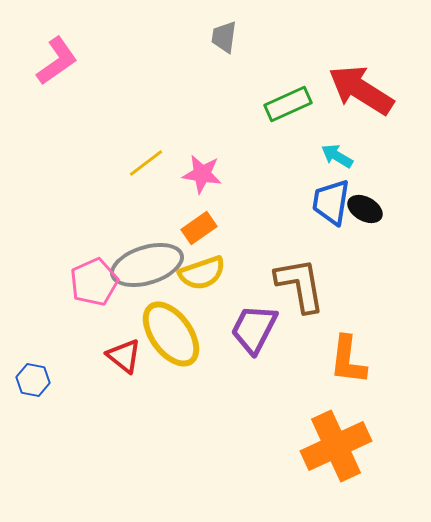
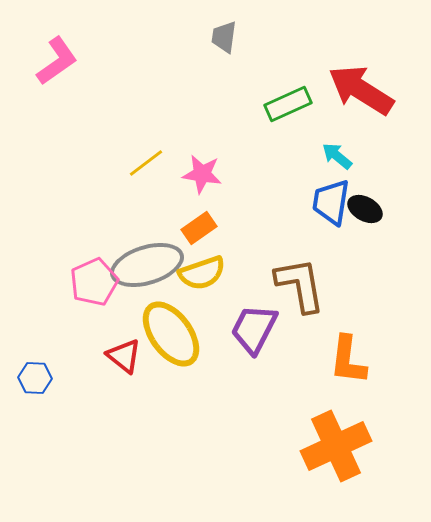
cyan arrow: rotated 8 degrees clockwise
blue hexagon: moved 2 px right, 2 px up; rotated 8 degrees counterclockwise
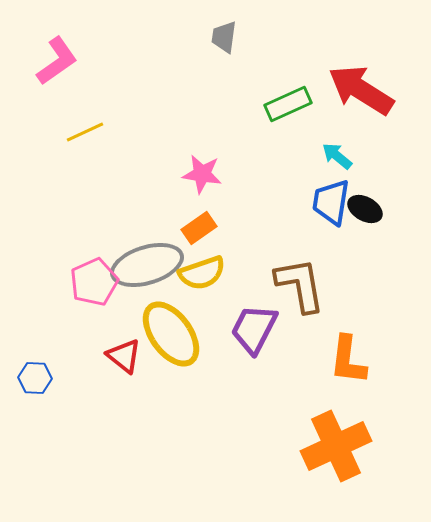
yellow line: moved 61 px left, 31 px up; rotated 12 degrees clockwise
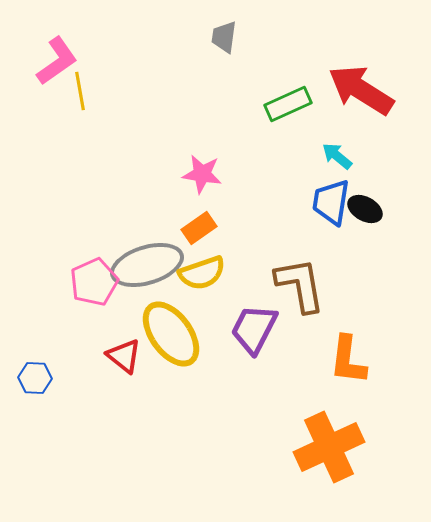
yellow line: moved 5 px left, 41 px up; rotated 75 degrees counterclockwise
orange cross: moved 7 px left, 1 px down
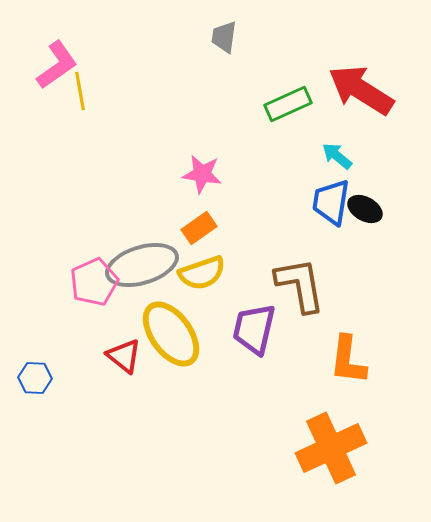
pink L-shape: moved 4 px down
gray ellipse: moved 5 px left
purple trapezoid: rotated 14 degrees counterclockwise
orange cross: moved 2 px right, 1 px down
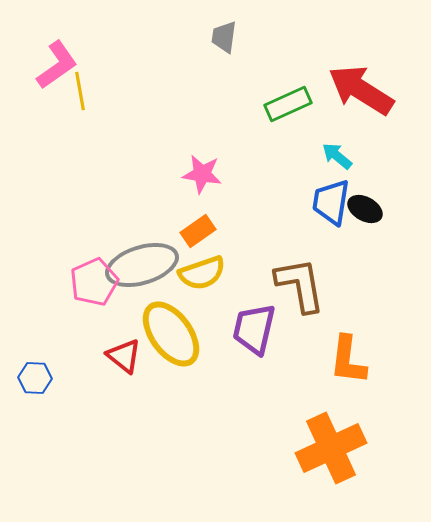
orange rectangle: moved 1 px left, 3 px down
